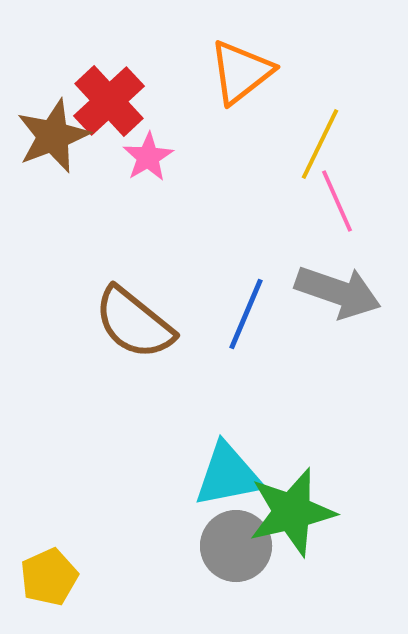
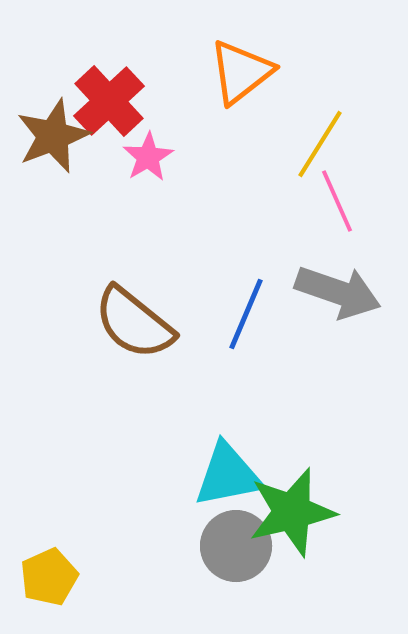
yellow line: rotated 6 degrees clockwise
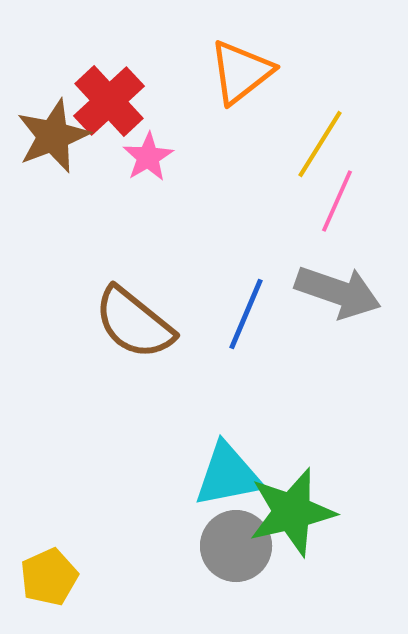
pink line: rotated 48 degrees clockwise
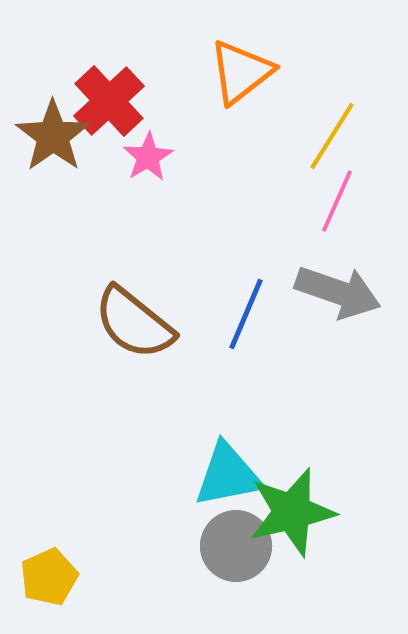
brown star: rotated 14 degrees counterclockwise
yellow line: moved 12 px right, 8 px up
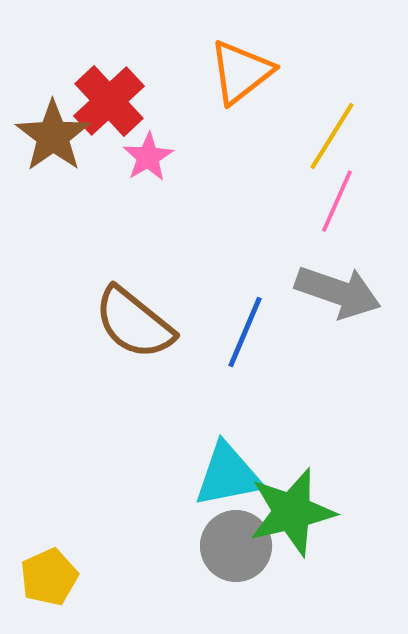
blue line: moved 1 px left, 18 px down
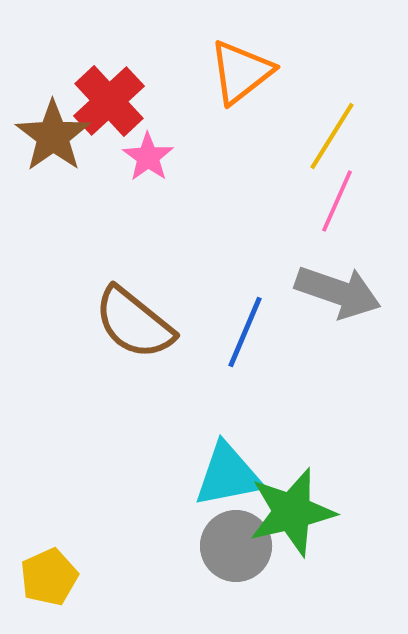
pink star: rotated 6 degrees counterclockwise
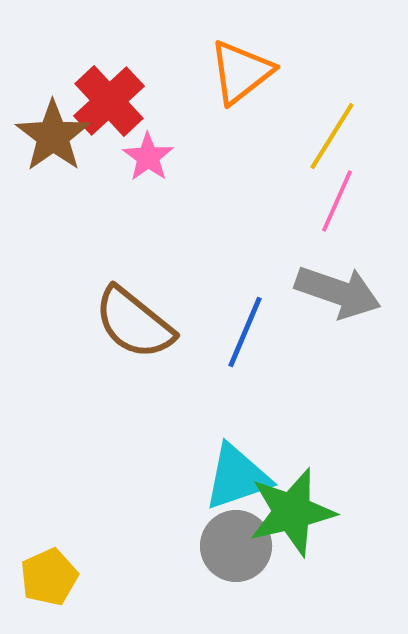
cyan triangle: moved 9 px right, 2 px down; rotated 8 degrees counterclockwise
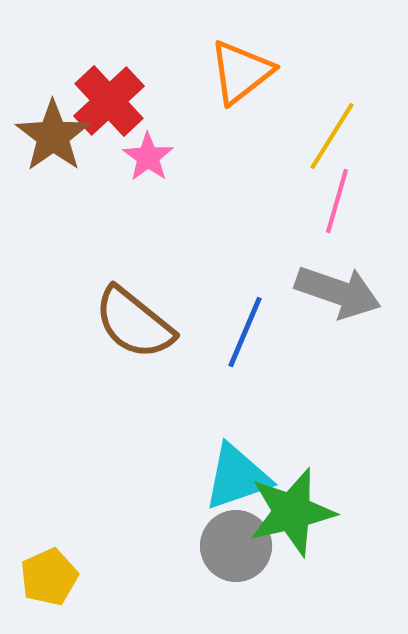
pink line: rotated 8 degrees counterclockwise
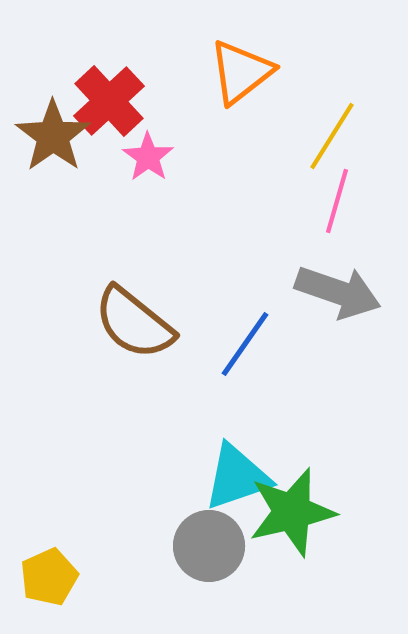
blue line: moved 12 px down; rotated 12 degrees clockwise
gray circle: moved 27 px left
